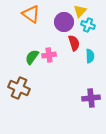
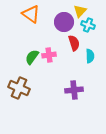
purple cross: moved 17 px left, 8 px up
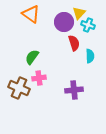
yellow triangle: moved 1 px left, 2 px down
pink cross: moved 10 px left, 23 px down
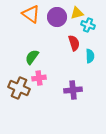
yellow triangle: moved 2 px left; rotated 32 degrees clockwise
purple circle: moved 7 px left, 5 px up
purple cross: moved 1 px left
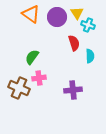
yellow triangle: rotated 48 degrees counterclockwise
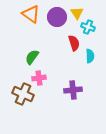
cyan cross: moved 2 px down
brown cross: moved 4 px right, 6 px down
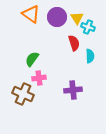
yellow triangle: moved 5 px down
green semicircle: moved 2 px down
